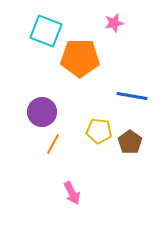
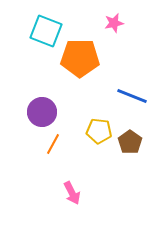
blue line: rotated 12 degrees clockwise
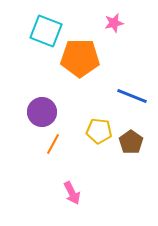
brown pentagon: moved 1 px right
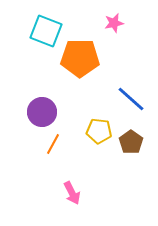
blue line: moved 1 px left, 3 px down; rotated 20 degrees clockwise
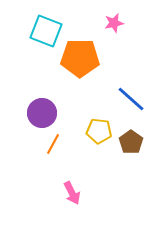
purple circle: moved 1 px down
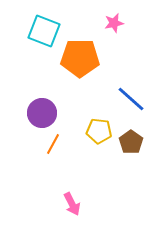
cyan square: moved 2 px left
pink arrow: moved 11 px down
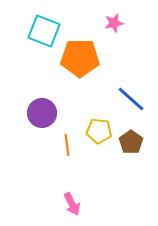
orange line: moved 14 px right, 1 px down; rotated 35 degrees counterclockwise
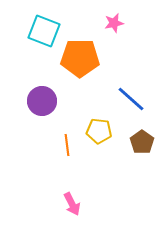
purple circle: moved 12 px up
brown pentagon: moved 11 px right
